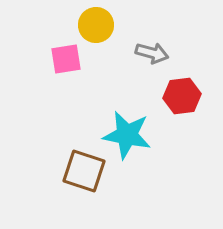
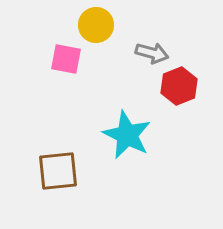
pink square: rotated 20 degrees clockwise
red hexagon: moved 3 px left, 10 px up; rotated 15 degrees counterclockwise
cyan star: rotated 15 degrees clockwise
brown square: moved 26 px left; rotated 24 degrees counterclockwise
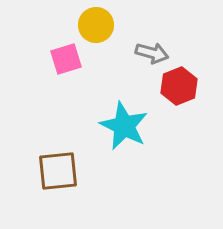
pink square: rotated 28 degrees counterclockwise
cyan star: moved 3 px left, 9 px up
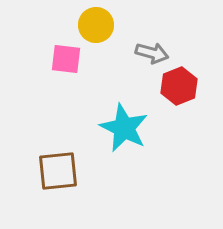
pink square: rotated 24 degrees clockwise
cyan star: moved 2 px down
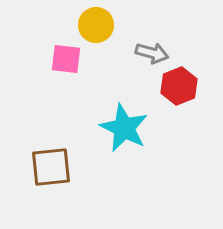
brown square: moved 7 px left, 4 px up
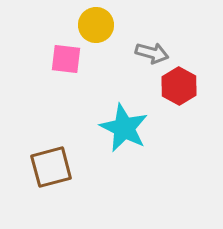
red hexagon: rotated 9 degrees counterclockwise
brown square: rotated 9 degrees counterclockwise
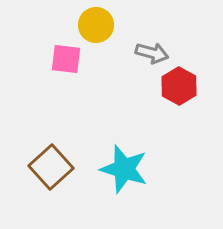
cyan star: moved 41 px down; rotated 9 degrees counterclockwise
brown square: rotated 27 degrees counterclockwise
